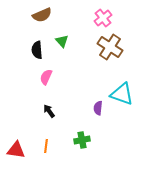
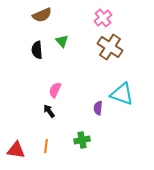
pink semicircle: moved 9 px right, 13 px down
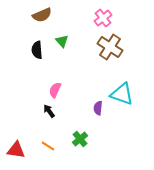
green cross: moved 2 px left, 1 px up; rotated 28 degrees counterclockwise
orange line: moved 2 px right; rotated 64 degrees counterclockwise
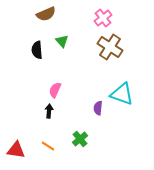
brown semicircle: moved 4 px right, 1 px up
black arrow: rotated 40 degrees clockwise
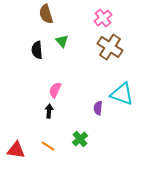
brown semicircle: rotated 96 degrees clockwise
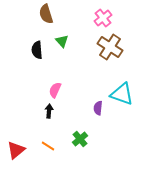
red triangle: rotated 48 degrees counterclockwise
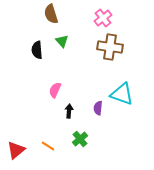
brown semicircle: moved 5 px right
brown cross: rotated 25 degrees counterclockwise
black arrow: moved 20 px right
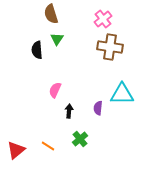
pink cross: moved 1 px down
green triangle: moved 5 px left, 2 px up; rotated 16 degrees clockwise
cyan triangle: rotated 20 degrees counterclockwise
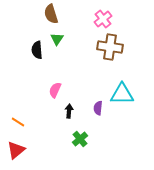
orange line: moved 30 px left, 24 px up
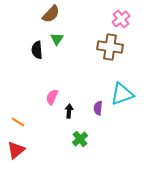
brown semicircle: rotated 120 degrees counterclockwise
pink cross: moved 18 px right
pink semicircle: moved 3 px left, 7 px down
cyan triangle: rotated 20 degrees counterclockwise
